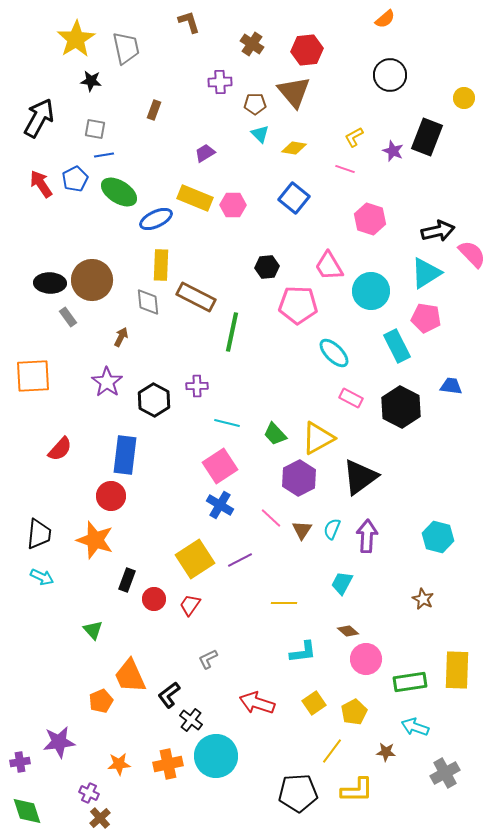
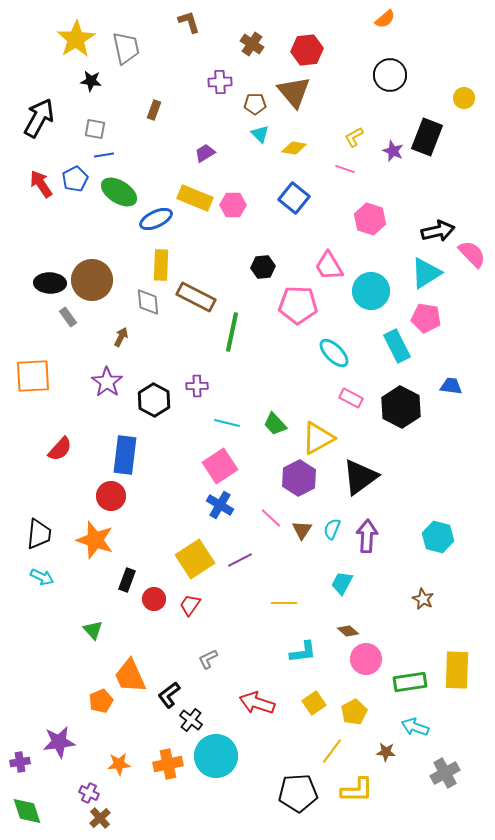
black hexagon at (267, 267): moved 4 px left
green trapezoid at (275, 434): moved 10 px up
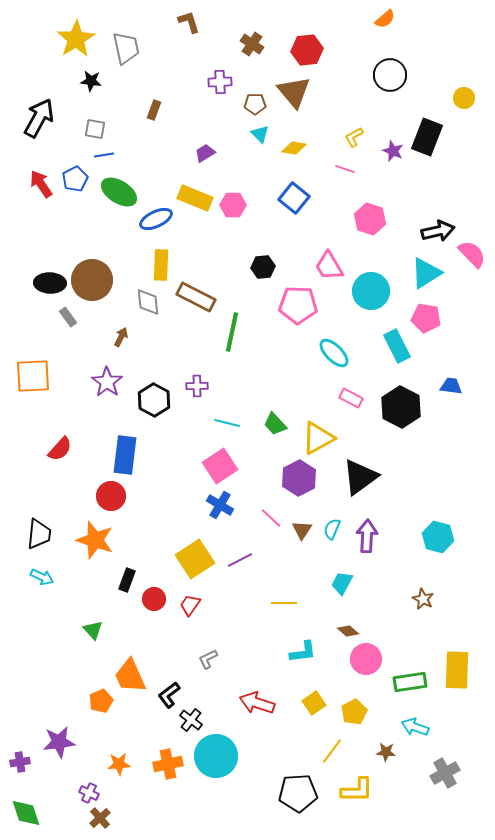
green diamond at (27, 811): moved 1 px left, 2 px down
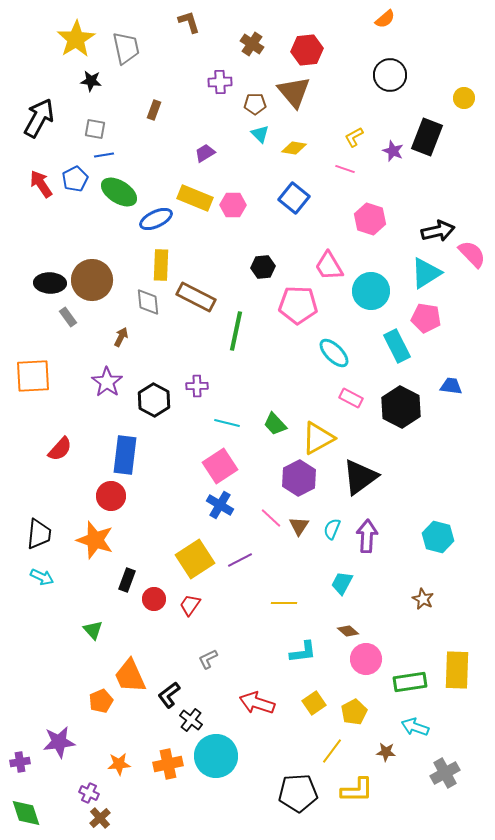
green line at (232, 332): moved 4 px right, 1 px up
brown triangle at (302, 530): moved 3 px left, 4 px up
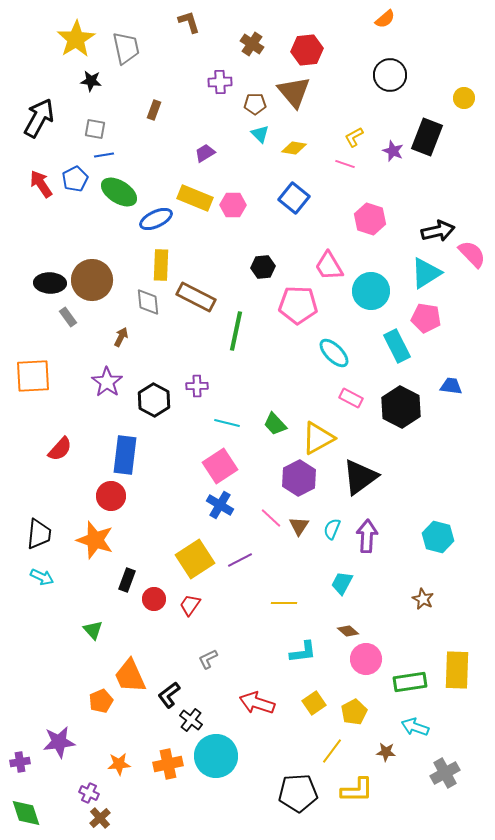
pink line at (345, 169): moved 5 px up
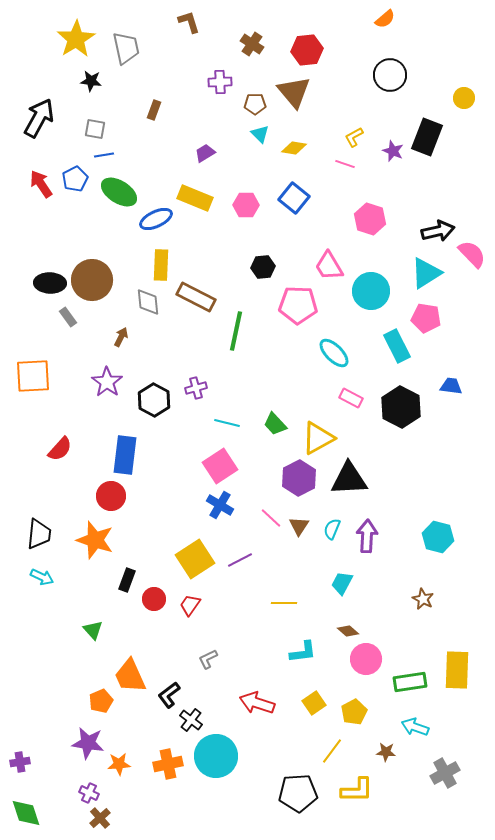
pink hexagon at (233, 205): moved 13 px right
purple cross at (197, 386): moved 1 px left, 2 px down; rotated 15 degrees counterclockwise
black triangle at (360, 477): moved 11 px left, 2 px down; rotated 33 degrees clockwise
purple star at (59, 742): moved 29 px right, 1 px down; rotated 16 degrees clockwise
